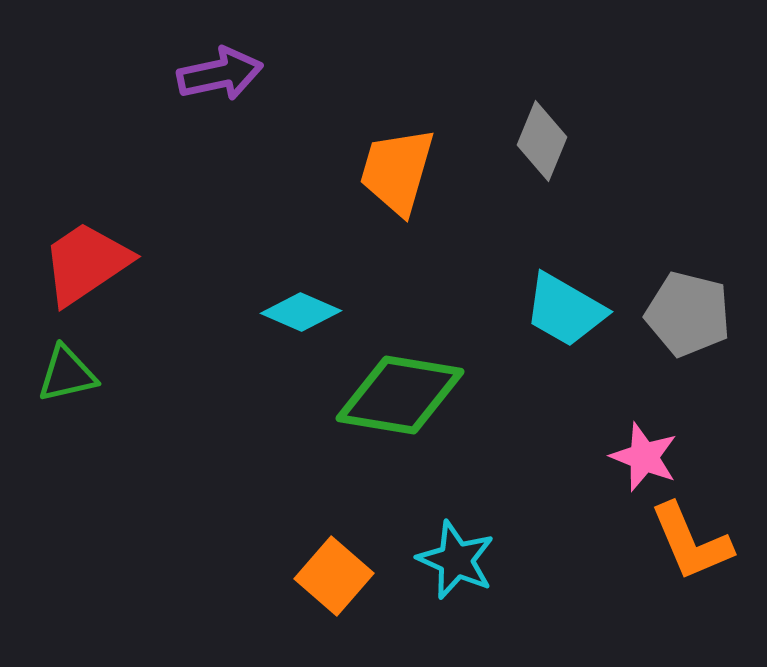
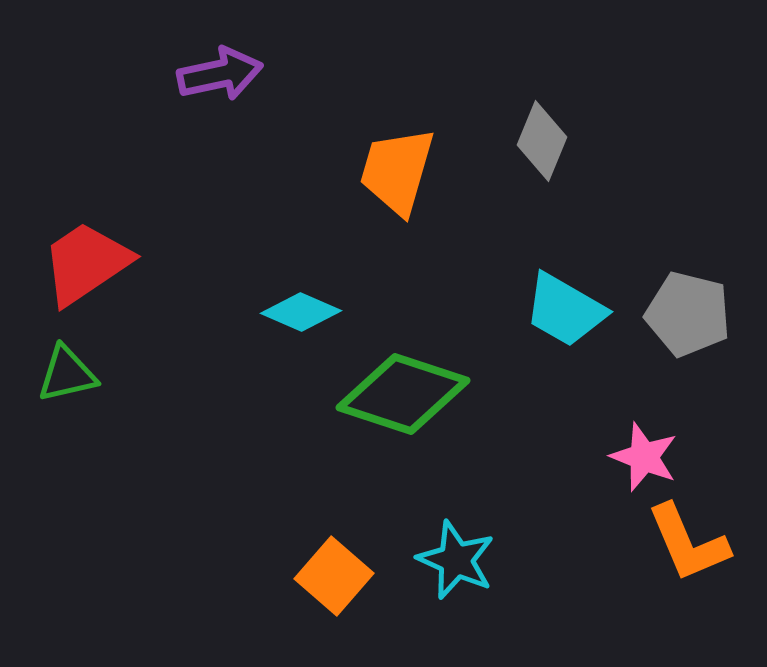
green diamond: moved 3 px right, 1 px up; rotated 9 degrees clockwise
orange L-shape: moved 3 px left, 1 px down
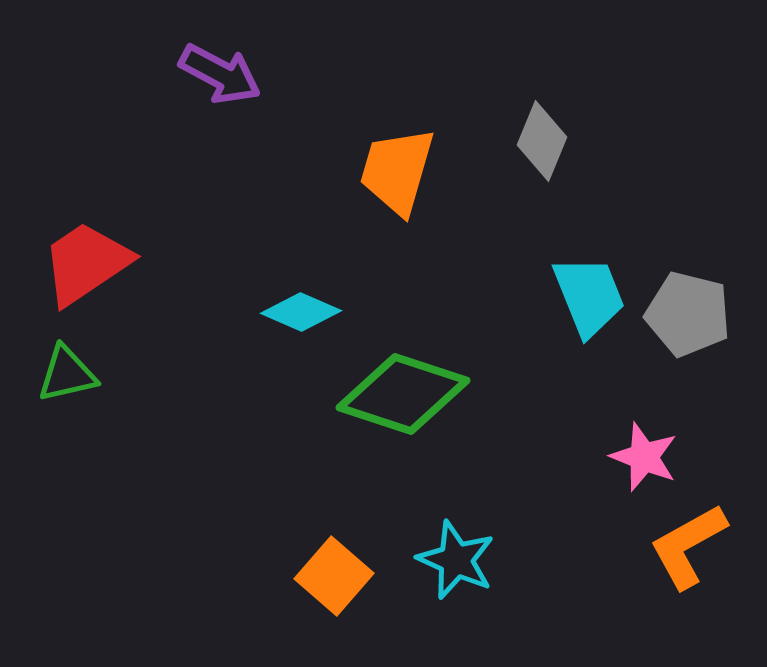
purple arrow: rotated 40 degrees clockwise
cyan trapezoid: moved 24 px right, 14 px up; rotated 142 degrees counterclockwise
orange L-shape: moved 3 px down; rotated 84 degrees clockwise
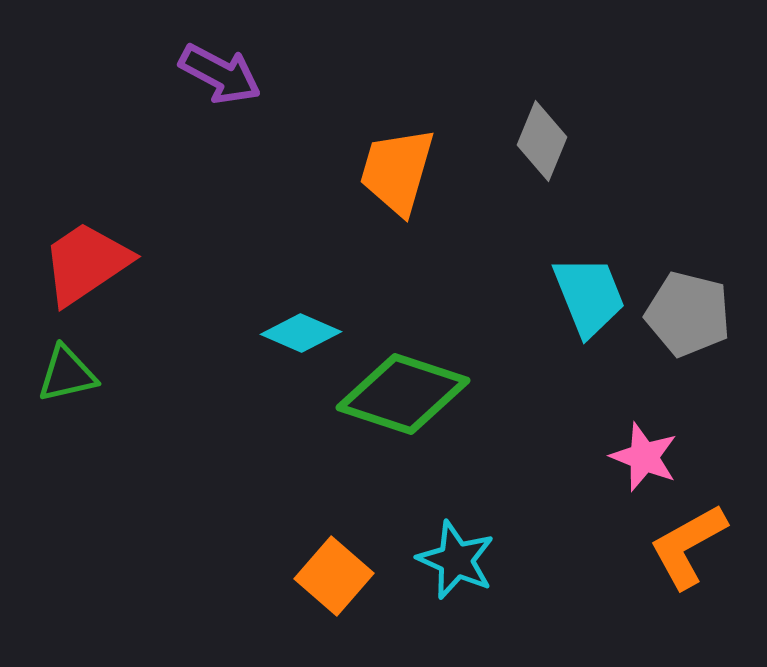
cyan diamond: moved 21 px down
